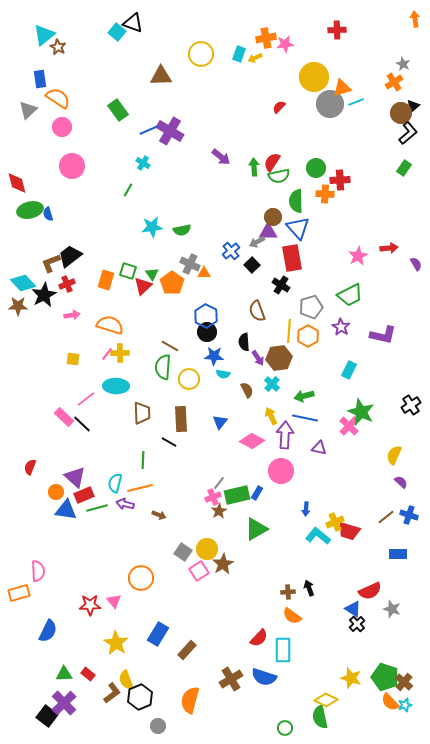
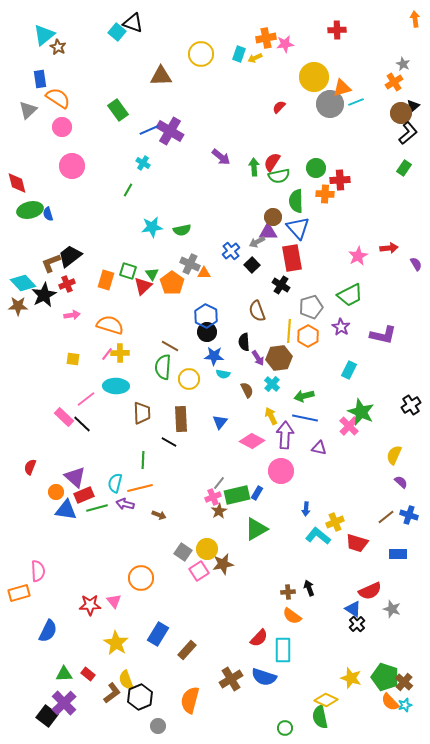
red trapezoid at (349, 531): moved 8 px right, 12 px down
brown star at (223, 564): rotated 20 degrees clockwise
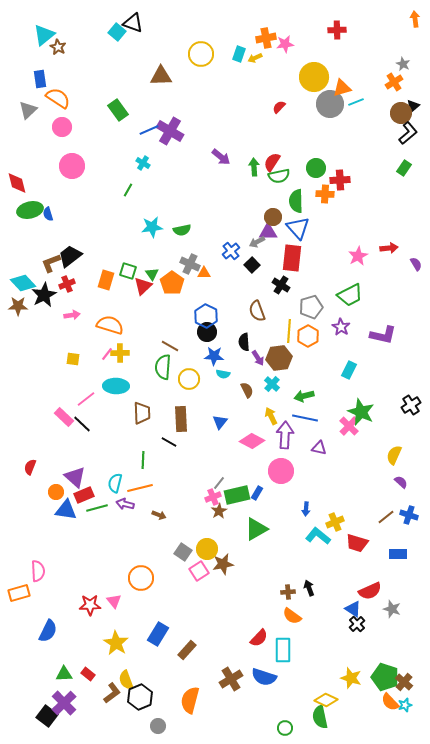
red rectangle at (292, 258): rotated 16 degrees clockwise
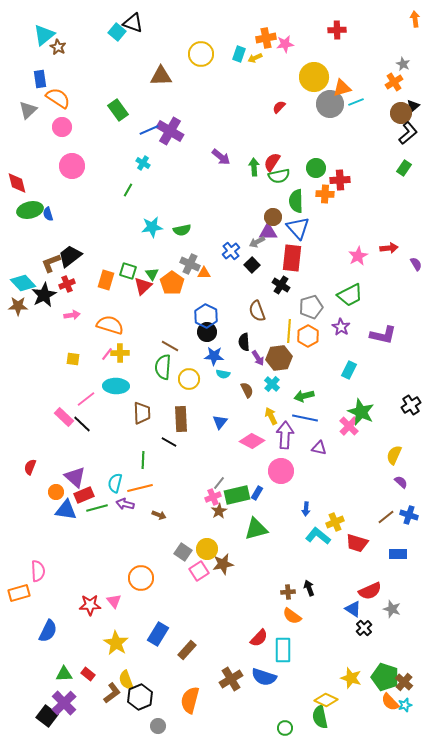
green triangle at (256, 529): rotated 15 degrees clockwise
black cross at (357, 624): moved 7 px right, 4 px down
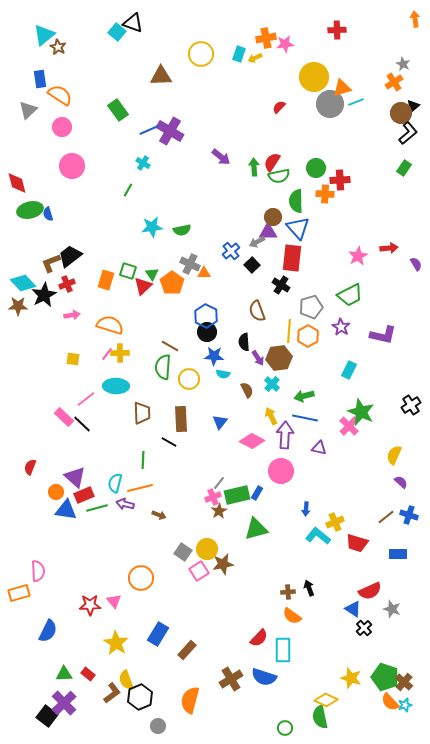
orange semicircle at (58, 98): moved 2 px right, 3 px up
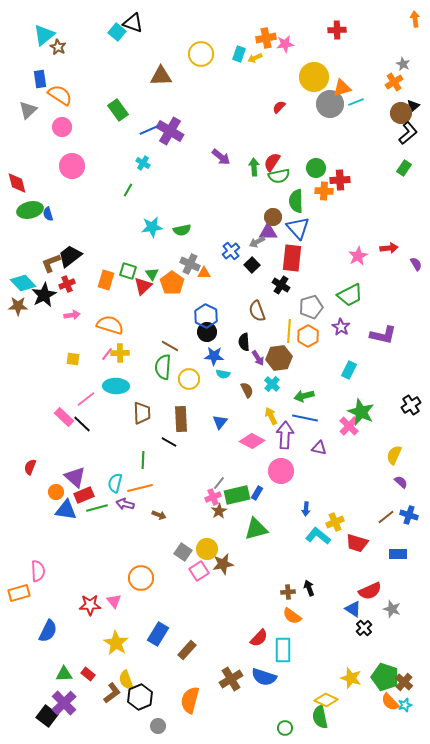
orange cross at (325, 194): moved 1 px left, 3 px up
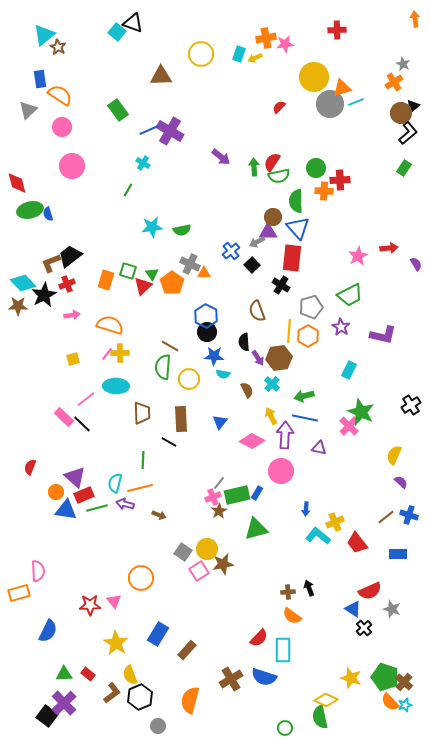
yellow square at (73, 359): rotated 24 degrees counterclockwise
red trapezoid at (357, 543): rotated 35 degrees clockwise
yellow semicircle at (126, 680): moved 4 px right, 5 px up
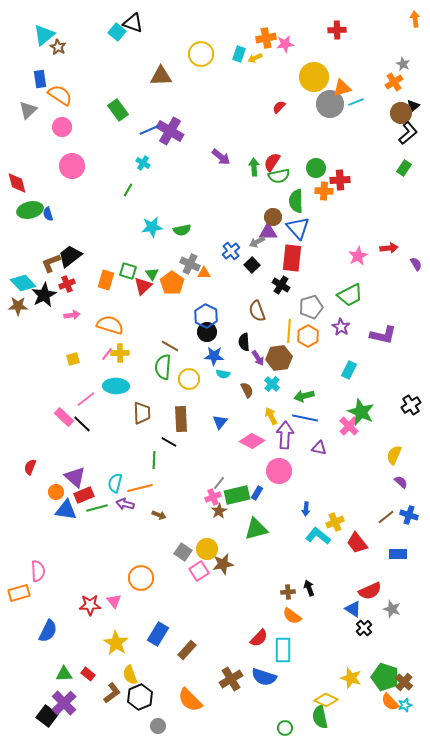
green line at (143, 460): moved 11 px right
pink circle at (281, 471): moved 2 px left
orange semicircle at (190, 700): rotated 60 degrees counterclockwise
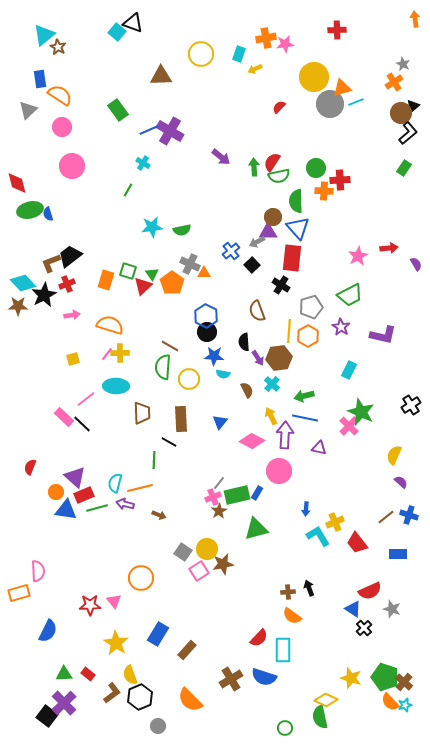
yellow arrow at (255, 58): moved 11 px down
cyan L-shape at (318, 536): rotated 20 degrees clockwise
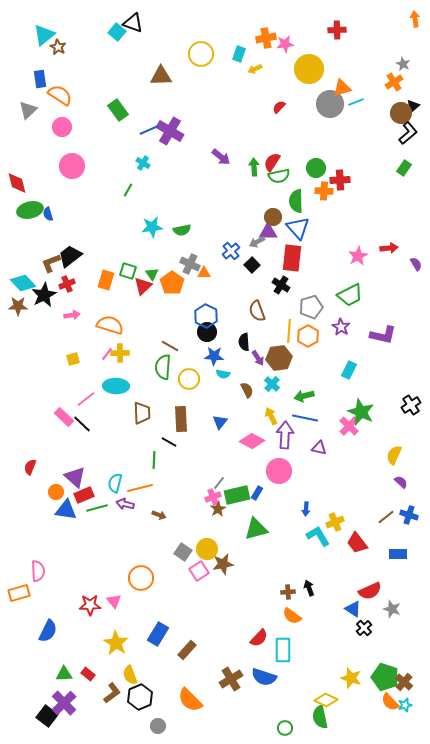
yellow circle at (314, 77): moved 5 px left, 8 px up
brown star at (219, 511): moved 1 px left, 2 px up
